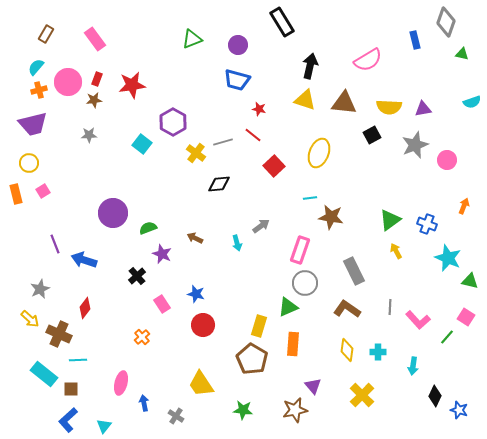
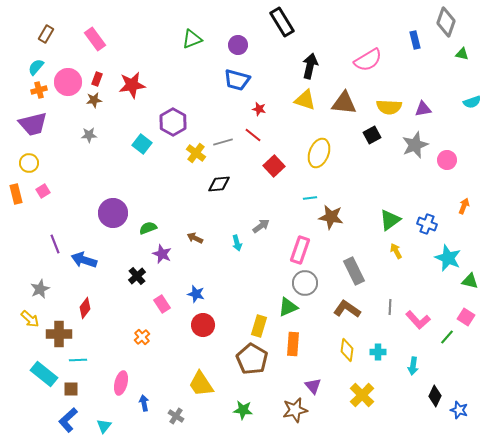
brown cross at (59, 334): rotated 25 degrees counterclockwise
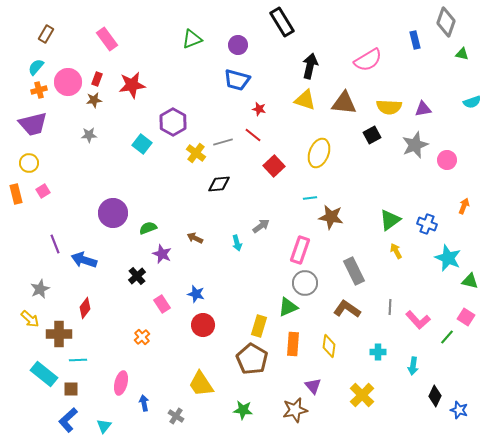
pink rectangle at (95, 39): moved 12 px right
yellow diamond at (347, 350): moved 18 px left, 4 px up
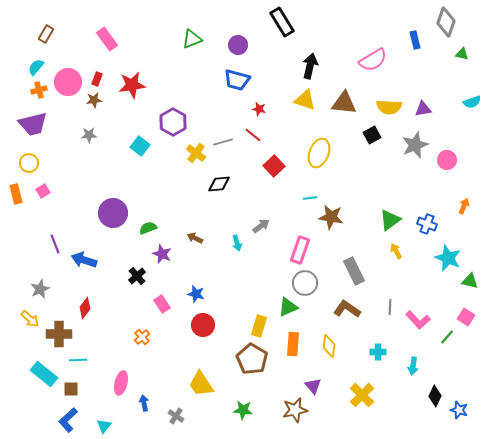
pink semicircle at (368, 60): moved 5 px right
cyan square at (142, 144): moved 2 px left, 2 px down
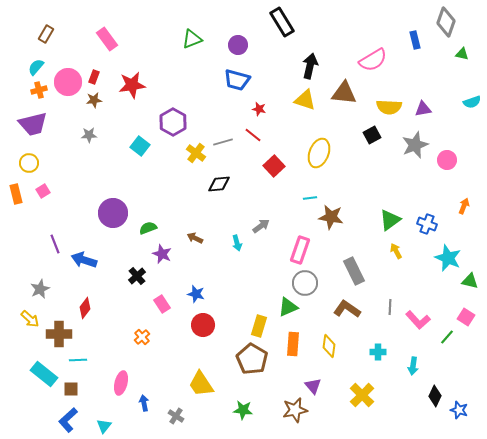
red rectangle at (97, 79): moved 3 px left, 2 px up
brown triangle at (344, 103): moved 10 px up
